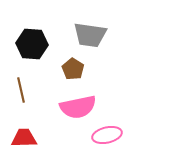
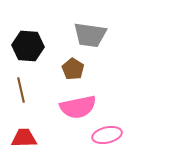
black hexagon: moved 4 px left, 2 px down
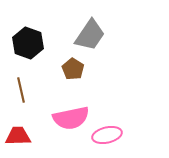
gray trapezoid: rotated 64 degrees counterclockwise
black hexagon: moved 3 px up; rotated 16 degrees clockwise
pink semicircle: moved 7 px left, 11 px down
red trapezoid: moved 6 px left, 2 px up
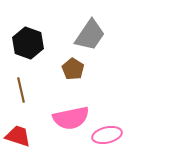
red trapezoid: rotated 20 degrees clockwise
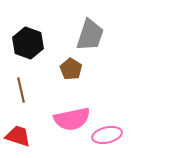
gray trapezoid: rotated 16 degrees counterclockwise
brown pentagon: moved 2 px left
pink semicircle: moved 1 px right, 1 px down
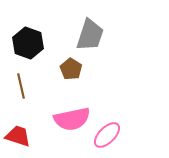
brown line: moved 4 px up
pink ellipse: rotated 32 degrees counterclockwise
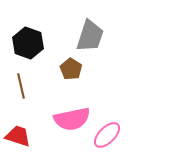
gray trapezoid: moved 1 px down
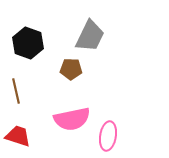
gray trapezoid: rotated 8 degrees clockwise
brown pentagon: rotated 30 degrees counterclockwise
brown line: moved 5 px left, 5 px down
pink ellipse: moved 1 px right, 1 px down; rotated 36 degrees counterclockwise
